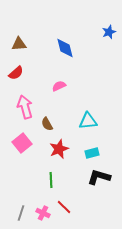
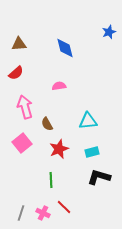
pink semicircle: rotated 16 degrees clockwise
cyan rectangle: moved 1 px up
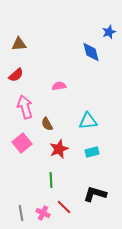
blue diamond: moved 26 px right, 4 px down
red semicircle: moved 2 px down
black L-shape: moved 4 px left, 17 px down
gray line: rotated 28 degrees counterclockwise
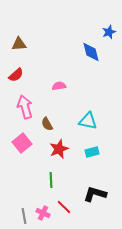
cyan triangle: rotated 18 degrees clockwise
gray line: moved 3 px right, 3 px down
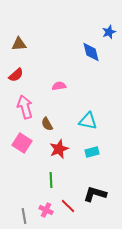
pink square: rotated 18 degrees counterclockwise
red line: moved 4 px right, 1 px up
pink cross: moved 3 px right, 3 px up
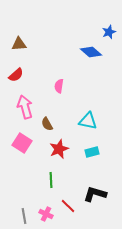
blue diamond: rotated 35 degrees counterclockwise
pink semicircle: rotated 72 degrees counterclockwise
pink cross: moved 4 px down
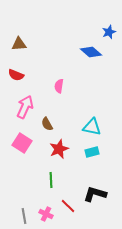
red semicircle: rotated 63 degrees clockwise
pink arrow: rotated 40 degrees clockwise
cyan triangle: moved 4 px right, 6 px down
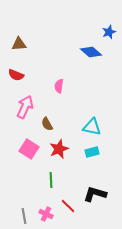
pink square: moved 7 px right, 6 px down
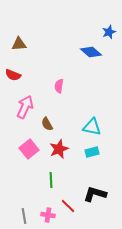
red semicircle: moved 3 px left
pink square: rotated 18 degrees clockwise
pink cross: moved 2 px right, 1 px down; rotated 16 degrees counterclockwise
